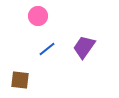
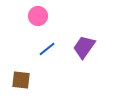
brown square: moved 1 px right
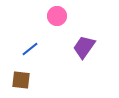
pink circle: moved 19 px right
blue line: moved 17 px left
